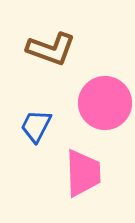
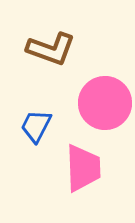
pink trapezoid: moved 5 px up
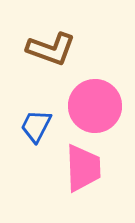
pink circle: moved 10 px left, 3 px down
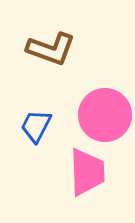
pink circle: moved 10 px right, 9 px down
pink trapezoid: moved 4 px right, 4 px down
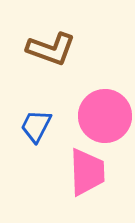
pink circle: moved 1 px down
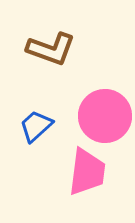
blue trapezoid: rotated 21 degrees clockwise
pink trapezoid: rotated 9 degrees clockwise
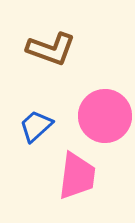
pink trapezoid: moved 10 px left, 4 px down
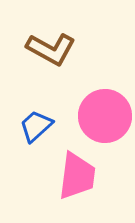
brown L-shape: rotated 9 degrees clockwise
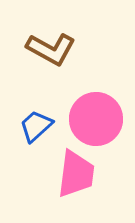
pink circle: moved 9 px left, 3 px down
pink trapezoid: moved 1 px left, 2 px up
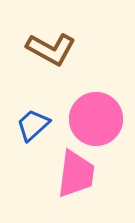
blue trapezoid: moved 3 px left, 1 px up
